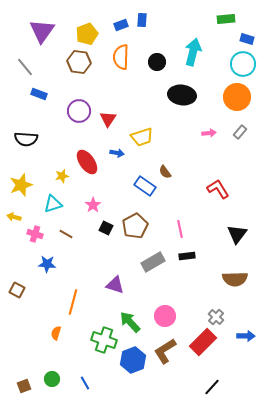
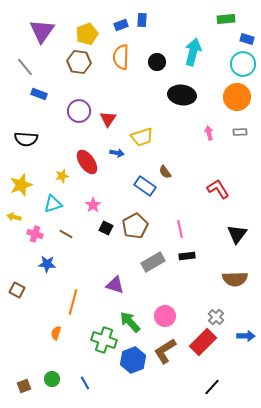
gray rectangle at (240, 132): rotated 48 degrees clockwise
pink arrow at (209, 133): rotated 96 degrees counterclockwise
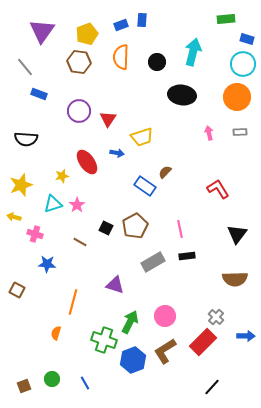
brown semicircle at (165, 172): rotated 80 degrees clockwise
pink star at (93, 205): moved 16 px left
brown line at (66, 234): moved 14 px right, 8 px down
green arrow at (130, 322): rotated 70 degrees clockwise
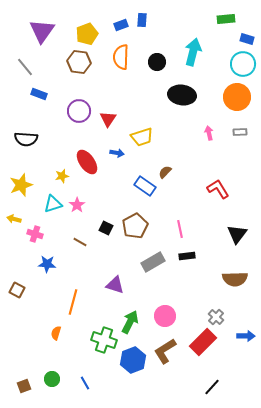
yellow arrow at (14, 217): moved 2 px down
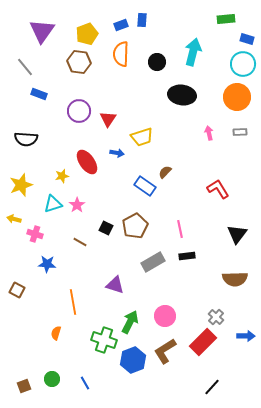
orange semicircle at (121, 57): moved 3 px up
orange line at (73, 302): rotated 25 degrees counterclockwise
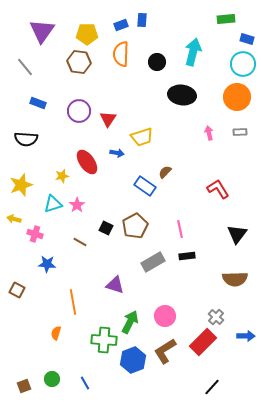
yellow pentagon at (87, 34): rotated 20 degrees clockwise
blue rectangle at (39, 94): moved 1 px left, 9 px down
green cross at (104, 340): rotated 15 degrees counterclockwise
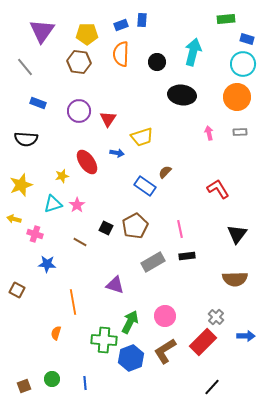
blue hexagon at (133, 360): moved 2 px left, 2 px up
blue line at (85, 383): rotated 24 degrees clockwise
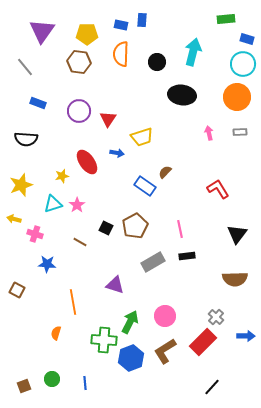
blue rectangle at (121, 25): rotated 32 degrees clockwise
